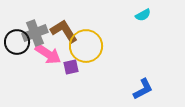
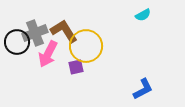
pink arrow: rotated 84 degrees clockwise
purple square: moved 5 px right
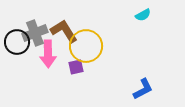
pink arrow: rotated 28 degrees counterclockwise
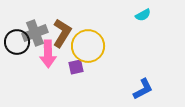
brown L-shape: moved 2 px left, 2 px down; rotated 64 degrees clockwise
yellow circle: moved 2 px right
